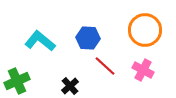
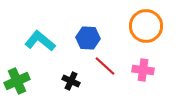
orange circle: moved 1 px right, 4 px up
pink cross: rotated 20 degrees counterclockwise
black cross: moved 1 px right, 5 px up; rotated 24 degrees counterclockwise
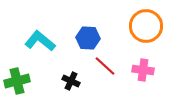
green cross: rotated 10 degrees clockwise
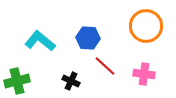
pink cross: moved 1 px right, 4 px down
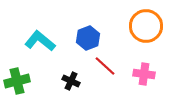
blue hexagon: rotated 25 degrees counterclockwise
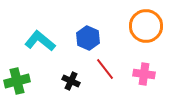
blue hexagon: rotated 15 degrees counterclockwise
red line: moved 3 px down; rotated 10 degrees clockwise
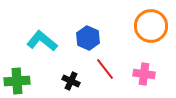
orange circle: moved 5 px right
cyan L-shape: moved 2 px right
green cross: rotated 10 degrees clockwise
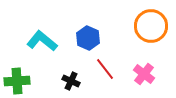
pink cross: rotated 30 degrees clockwise
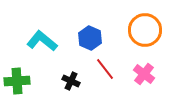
orange circle: moved 6 px left, 4 px down
blue hexagon: moved 2 px right
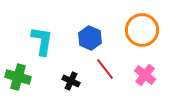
orange circle: moved 3 px left
cyan L-shape: rotated 60 degrees clockwise
pink cross: moved 1 px right, 1 px down
green cross: moved 1 px right, 4 px up; rotated 20 degrees clockwise
